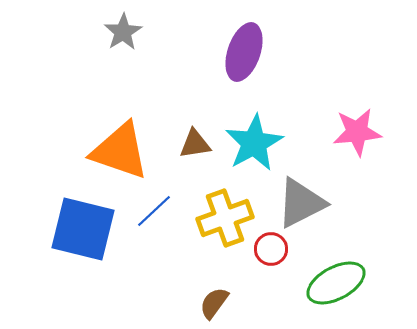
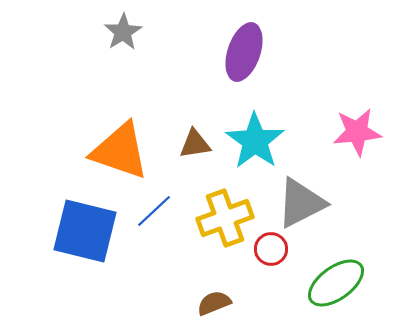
cyan star: moved 1 px right, 2 px up; rotated 8 degrees counterclockwise
blue square: moved 2 px right, 2 px down
green ellipse: rotated 8 degrees counterclockwise
brown semicircle: rotated 32 degrees clockwise
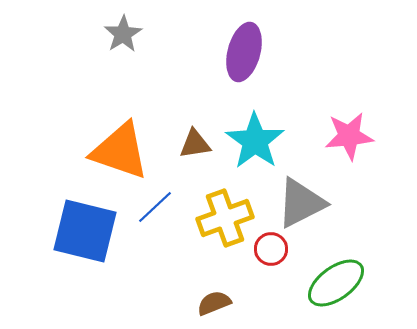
gray star: moved 2 px down
purple ellipse: rotated 4 degrees counterclockwise
pink star: moved 8 px left, 4 px down
blue line: moved 1 px right, 4 px up
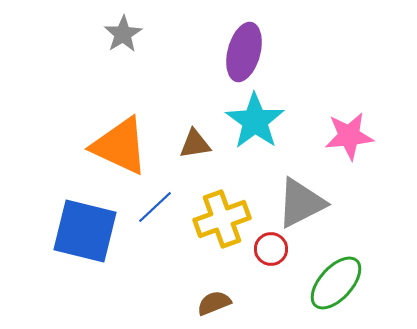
cyan star: moved 20 px up
orange triangle: moved 5 px up; rotated 6 degrees clockwise
yellow cross: moved 3 px left, 1 px down
green ellipse: rotated 12 degrees counterclockwise
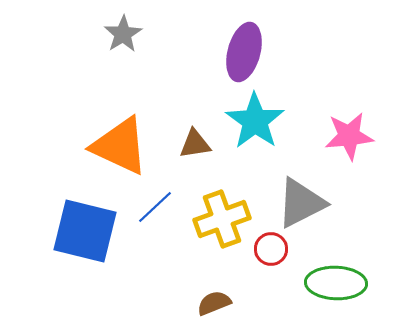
green ellipse: rotated 50 degrees clockwise
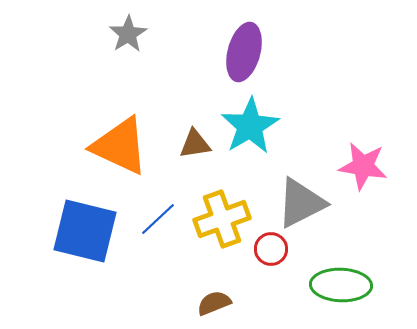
gray star: moved 5 px right
cyan star: moved 5 px left, 5 px down; rotated 6 degrees clockwise
pink star: moved 14 px right, 30 px down; rotated 15 degrees clockwise
blue line: moved 3 px right, 12 px down
green ellipse: moved 5 px right, 2 px down
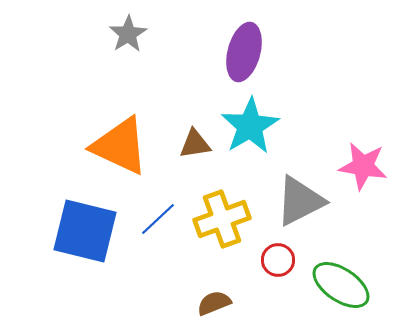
gray triangle: moved 1 px left, 2 px up
red circle: moved 7 px right, 11 px down
green ellipse: rotated 32 degrees clockwise
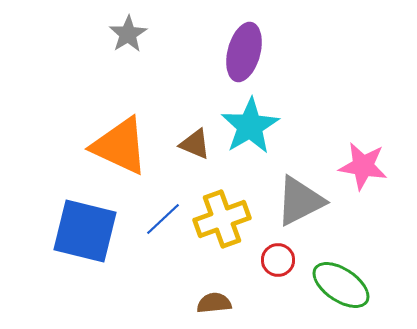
brown triangle: rotated 32 degrees clockwise
blue line: moved 5 px right
brown semicircle: rotated 16 degrees clockwise
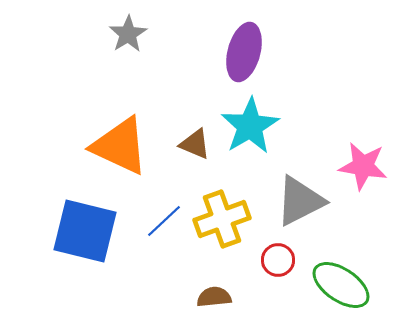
blue line: moved 1 px right, 2 px down
brown semicircle: moved 6 px up
